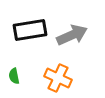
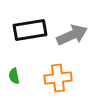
orange cross: rotated 32 degrees counterclockwise
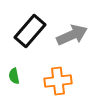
black rectangle: moved 1 px down; rotated 40 degrees counterclockwise
orange cross: moved 3 px down
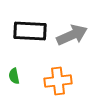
black rectangle: rotated 52 degrees clockwise
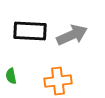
green semicircle: moved 3 px left
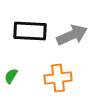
green semicircle: rotated 42 degrees clockwise
orange cross: moved 3 px up
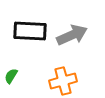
orange cross: moved 5 px right, 3 px down; rotated 8 degrees counterclockwise
